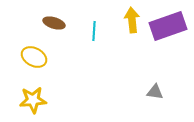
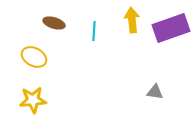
purple rectangle: moved 3 px right, 2 px down
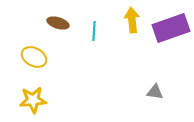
brown ellipse: moved 4 px right
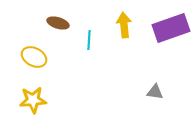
yellow arrow: moved 8 px left, 5 px down
cyan line: moved 5 px left, 9 px down
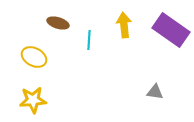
purple rectangle: moved 2 px down; rotated 54 degrees clockwise
